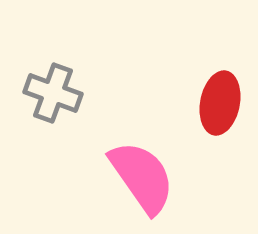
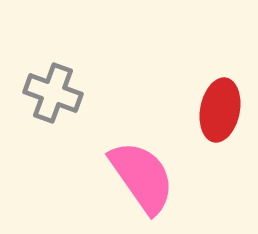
red ellipse: moved 7 px down
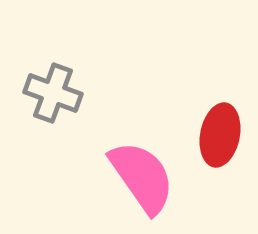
red ellipse: moved 25 px down
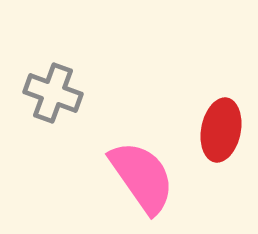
red ellipse: moved 1 px right, 5 px up
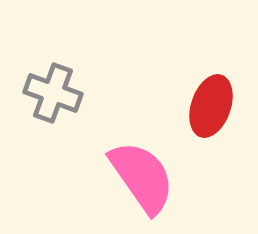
red ellipse: moved 10 px left, 24 px up; rotated 8 degrees clockwise
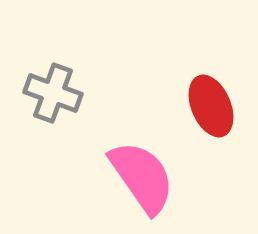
red ellipse: rotated 42 degrees counterclockwise
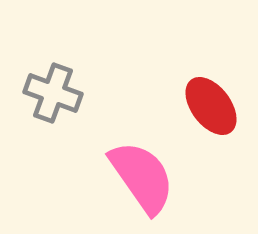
red ellipse: rotated 14 degrees counterclockwise
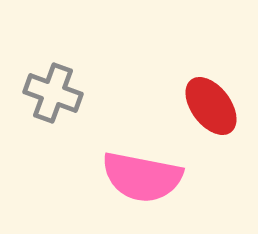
pink semicircle: rotated 136 degrees clockwise
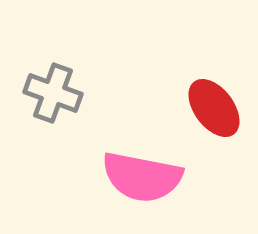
red ellipse: moved 3 px right, 2 px down
